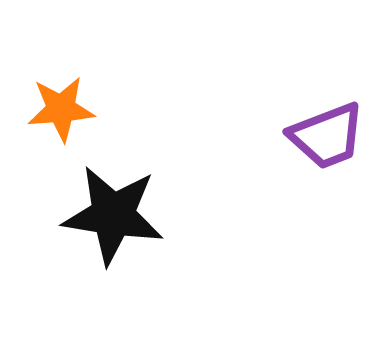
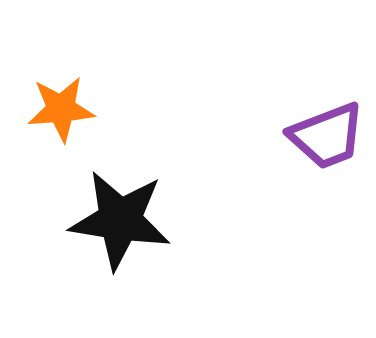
black star: moved 7 px right, 5 px down
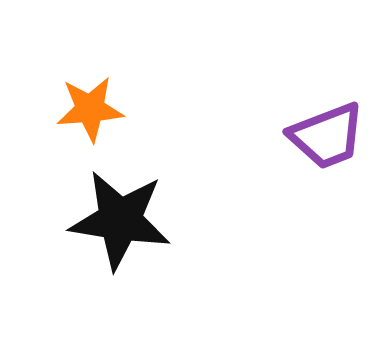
orange star: moved 29 px right
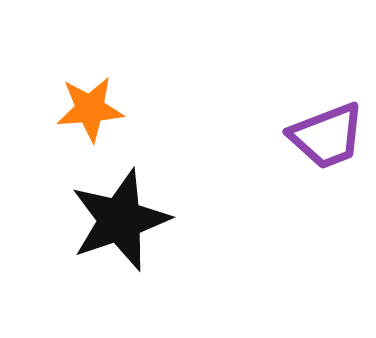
black star: rotated 28 degrees counterclockwise
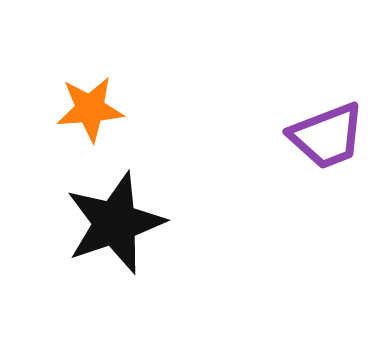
black star: moved 5 px left, 3 px down
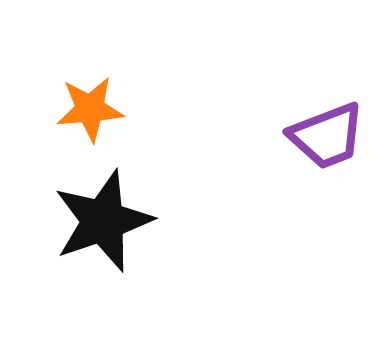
black star: moved 12 px left, 2 px up
